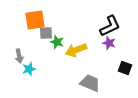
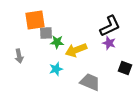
green star: rotated 16 degrees counterclockwise
cyan star: moved 27 px right
gray trapezoid: moved 1 px up
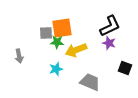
orange square: moved 27 px right, 8 px down
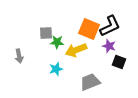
orange square: moved 27 px right, 1 px down; rotated 30 degrees clockwise
purple star: moved 3 px down
black square: moved 6 px left, 6 px up
gray trapezoid: rotated 45 degrees counterclockwise
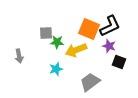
gray trapezoid: rotated 15 degrees counterclockwise
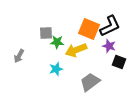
gray arrow: rotated 40 degrees clockwise
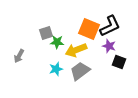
gray square: rotated 16 degrees counterclockwise
gray trapezoid: moved 10 px left, 11 px up
